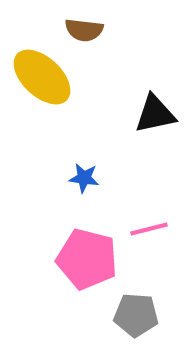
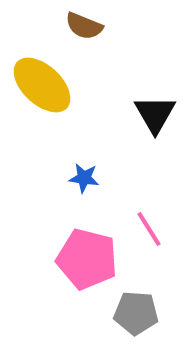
brown semicircle: moved 4 px up; rotated 15 degrees clockwise
yellow ellipse: moved 8 px down
black triangle: rotated 48 degrees counterclockwise
pink line: rotated 72 degrees clockwise
gray pentagon: moved 2 px up
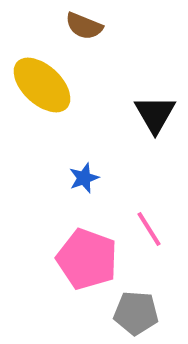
blue star: rotated 28 degrees counterclockwise
pink pentagon: rotated 6 degrees clockwise
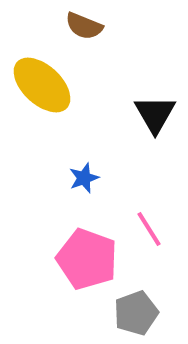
gray pentagon: rotated 24 degrees counterclockwise
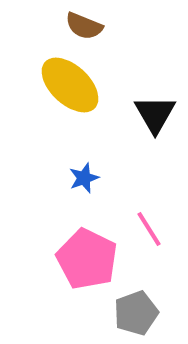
yellow ellipse: moved 28 px right
pink pentagon: rotated 6 degrees clockwise
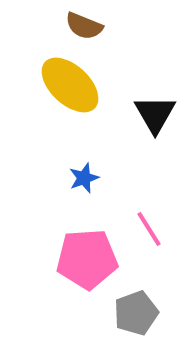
pink pentagon: rotated 30 degrees counterclockwise
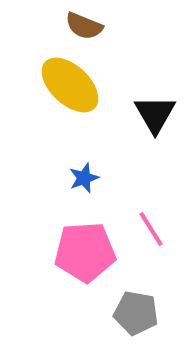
pink line: moved 2 px right
pink pentagon: moved 2 px left, 7 px up
gray pentagon: rotated 30 degrees clockwise
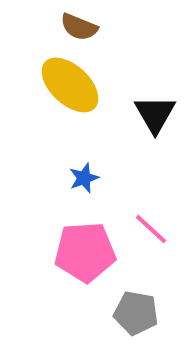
brown semicircle: moved 5 px left, 1 px down
pink line: rotated 15 degrees counterclockwise
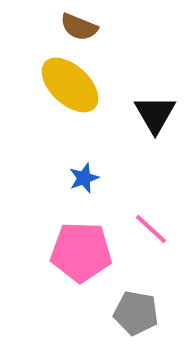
pink pentagon: moved 4 px left; rotated 6 degrees clockwise
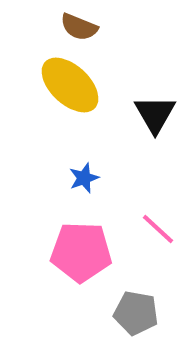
pink line: moved 7 px right
